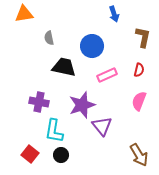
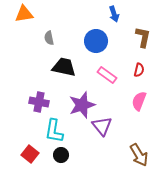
blue circle: moved 4 px right, 5 px up
pink rectangle: rotated 60 degrees clockwise
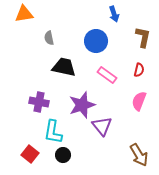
cyan L-shape: moved 1 px left, 1 px down
black circle: moved 2 px right
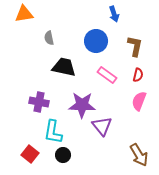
brown L-shape: moved 8 px left, 9 px down
red semicircle: moved 1 px left, 5 px down
purple star: rotated 20 degrees clockwise
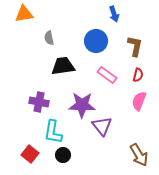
black trapezoid: moved 1 px left, 1 px up; rotated 20 degrees counterclockwise
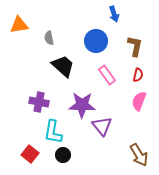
orange triangle: moved 5 px left, 11 px down
black trapezoid: rotated 50 degrees clockwise
pink rectangle: rotated 18 degrees clockwise
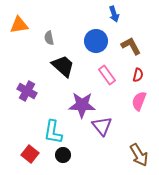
brown L-shape: moved 4 px left; rotated 40 degrees counterclockwise
purple cross: moved 12 px left, 11 px up; rotated 18 degrees clockwise
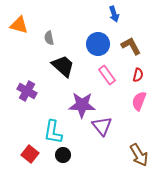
orange triangle: rotated 24 degrees clockwise
blue circle: moved 2 px right, 3 px down
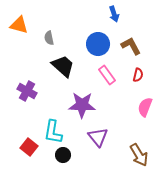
pink semicircle: moved 6 px right, 6 px down
purple triangle: moved 4 px left, 11 px down
red square: moved 1 px left, 7 px up
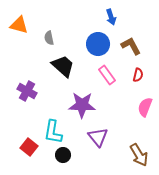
blue arrow: moved 3 px left, 3 px down
